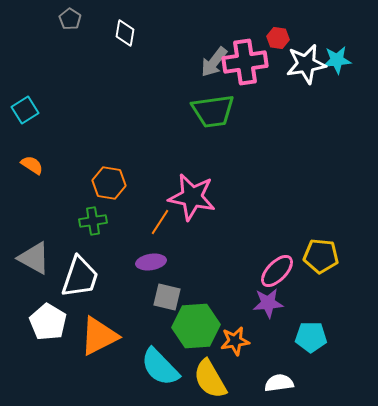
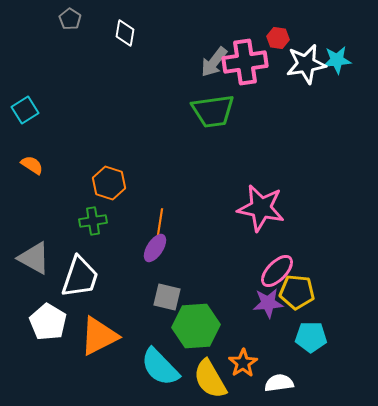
orange hexagon: rotated 8 degrees clockwise
pink star: moved 69 px right, 11 px down
orange line: rotated 24 degrees counterclockwise
yellow pentagon: moved 24 px left, 36 px down
purple ellipse: moved 4 px right, 14 px up; rotated 48 degrees counterclockwise
orange star: moved 8 px right, 22 px down; rotated 24 degrees counterclockwise
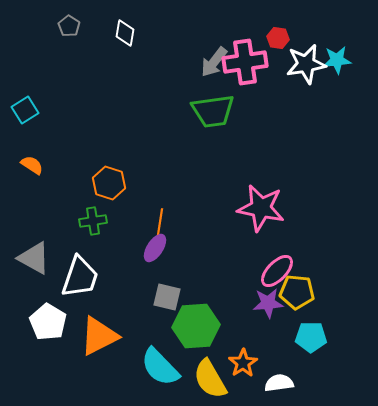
gray pentagon: moved 1 px left, 7 px down
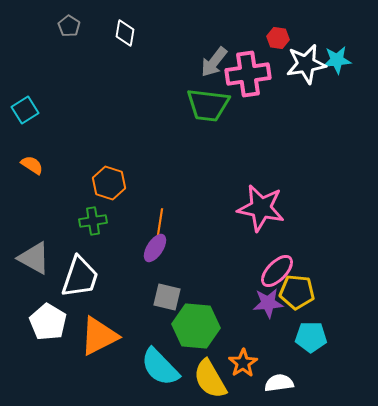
pink cross: moved 3 px right, 12 px down
green trapezoid: moved 5 px left, 6 px up; rotated 15 degrees clockwise
green hexagon: rotated 9 degrees clockwise
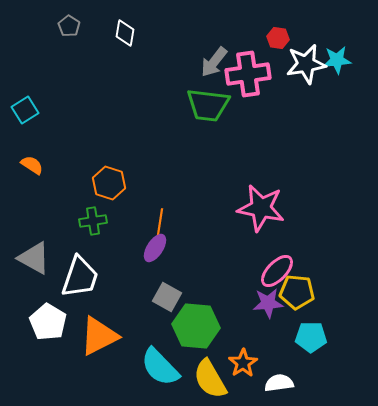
gray square: rotated 16 degrees clockwise
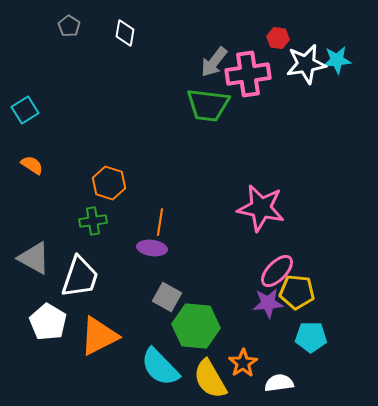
purple ellipse: moved 3 px left; rotated 64 degrees clockwise
